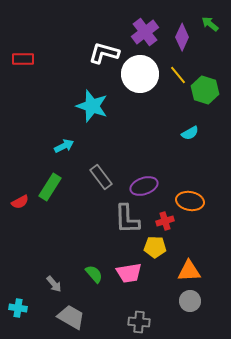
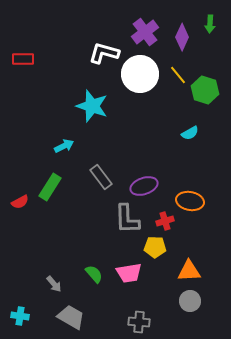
green arrow: rotated 126 degrees counterclockwise
cyan cross: moved 2 px right, 8 px down
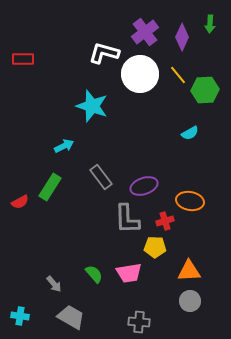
green hexagon: rotated 20 degrees counterclockwise
